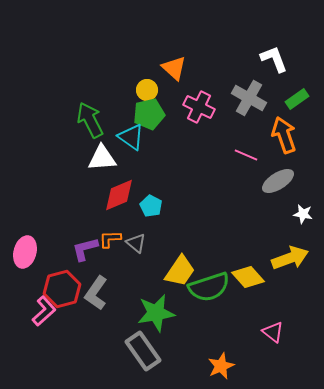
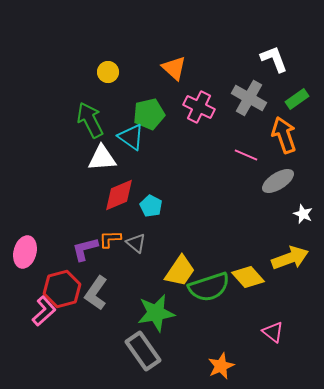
yellow circle: moved 39 px left, 18 px up
white star: rotated 12 degrees clockwise
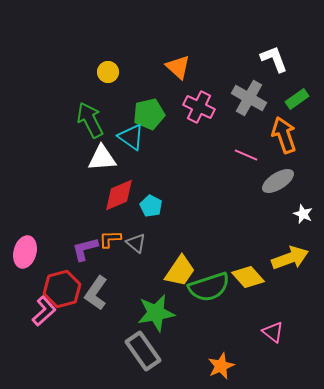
orange triangle: moved 4 px right, 1 px up
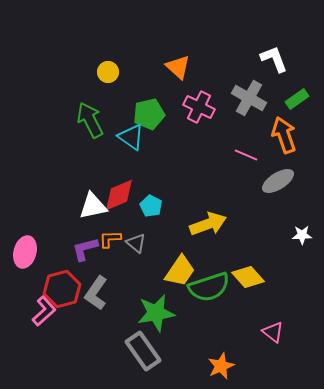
white triangle: moved 9 px left, 48 px down; rotated 8 degrees counterclockwise
white star: moved 1 px left, 21 px down; rotated 24 degrees counterclockwise
yellow arrow: moved 82 px left, 34 px up
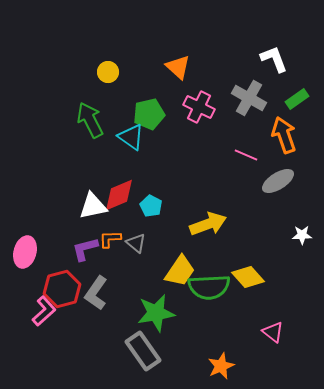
green semicircle: rotated 15 degrees clockwise
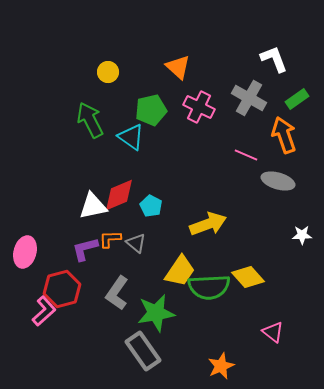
green pentagon: moved 2 px right, 4 px up
gray ellipse: rotated 48 degrees clockwise
gray L-shape: moved 21 px right
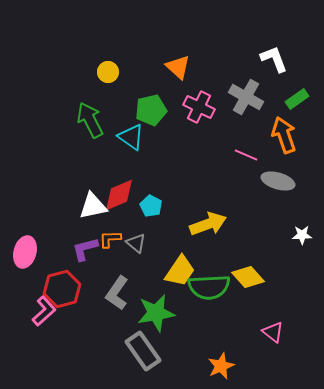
gray cross: moved 3 px left, 1 px up
